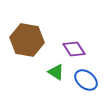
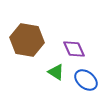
purple diamond: rotated 10 degrees clockwise
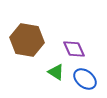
blue ellipse: moved 1 px left, 1 px up
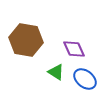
brown hexagon: moved 1 px left
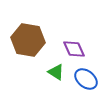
brown hexagon: moved 2 px right
blue ellipse: moved 1 px right
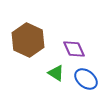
brown hexagon: rotated 16 degrees clockwise
green triangle: moved 1 px down
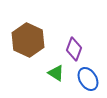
purple diamond: rotated 45 degrees clockwise
blue ellipse: moved 2 px right; rotated 20 degrees clockwise
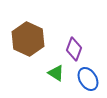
brown hexagon: moved 1 px up
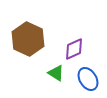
purple diamond: rotated 45 degrees clockwise
